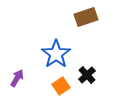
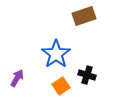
brown rectangle: moved 2 px left, 1 px up
black cross: rotated 30 degrees counterclockwise
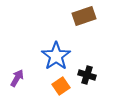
blue star: moved 2 px down
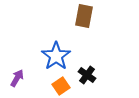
brown rectangle: rotated 60 degrees counterclockwise
black cross: rotated 18 degrees clockwise
